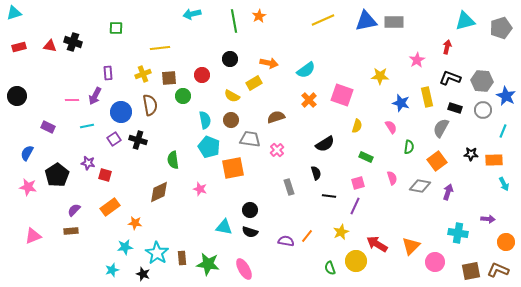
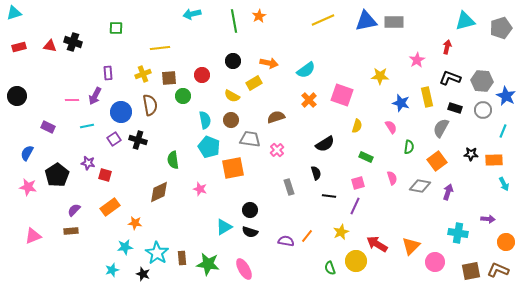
black circle at (230, 59): moved 3 px right, 2 px down
cyan triangle at (224, 227): rotated 42 degrees counterclockwise
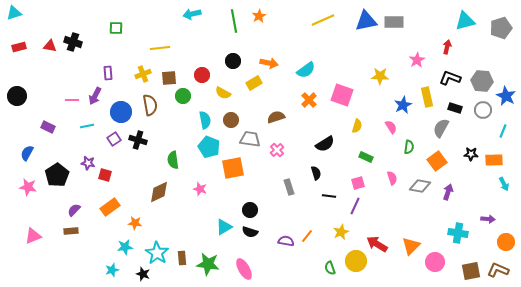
yellow semicircle at (232, 96): moved 9 px left, 3 px up
blue star at (401, 103): moved 2 px right, 2 px down; rotated 30 degrees clockwise
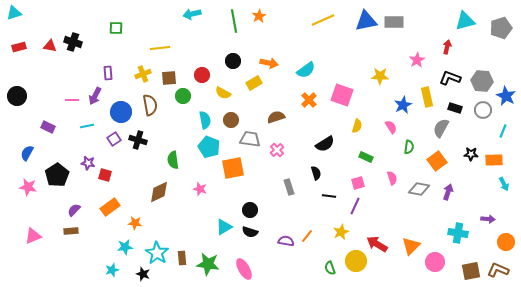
gray diamond at (420, 186): moved 1 px left, 3 px down
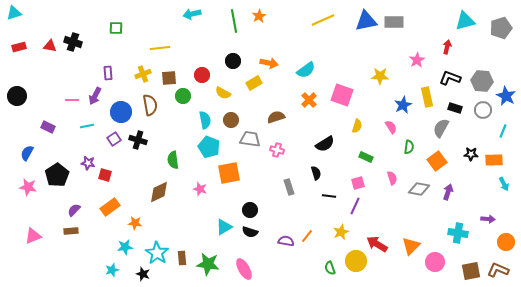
pink cross at (277, 150): rotated 32 degrees counterclockwise
orange square at (233, 168): moved 4 px left, 5 px down
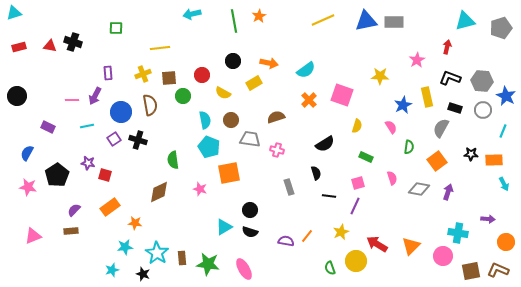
pink circle at (435, 262): moved 8 px right, 6 px up
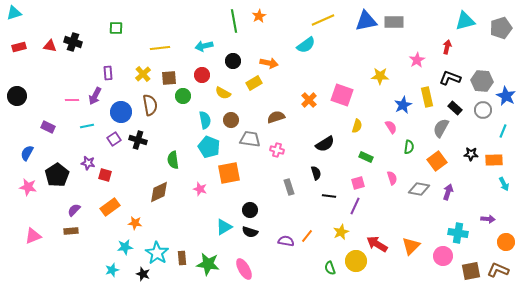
cyan arrow at (192, 14): moved 12 px right, 32 px down
cyan semicircle at (306, 70): moved 25 px up
yellow cross at (143, 74): rotated 21 degrees counterclockwise
black rectangle at (455, 108): rotated 24 degrees clockwise
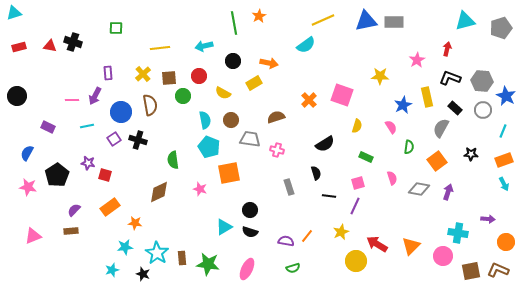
green line at (234, 21): moved 2 px down
red arrow at (447, 47): moved 2 px down
red circle at (202, 75): moved 3 px left, 1 px down
orange rectangle at (494, 160): moved 10 px right; rotated 18 degrees counterclockwise
green semicircle at (330, 268): moved 37 px left; rotated 88 degrees counterclockwise
pink ellipse at (244, 269): moved 3 px right; rotated 55 degrees clockwise
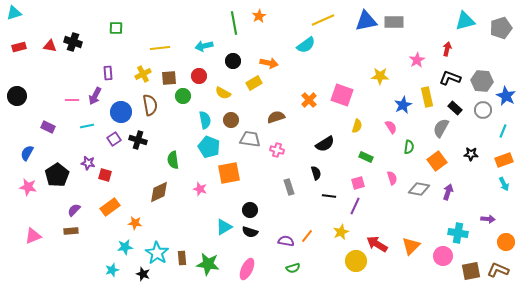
yellow cross at (143, 74): rotated 14 degrees clockwise
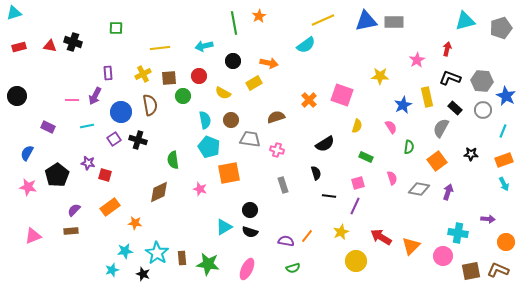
gray rectangle at (289, 187): moved 6 px left, 2 px up
red arrow at (377, 244): moved 4 px right, 7 px up
cyan star at (125, 247): moved 4 px down
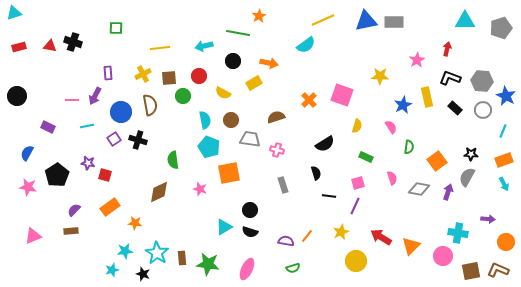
cyan triangle at (465, 21): rotated 15 degrees clockwise
green line at (234, 23): moved 4 px right, 10 px down; rotated 70 degrees counterclockwise
gray semicircle at (441, 128): moved 26 px right, 49 px down
